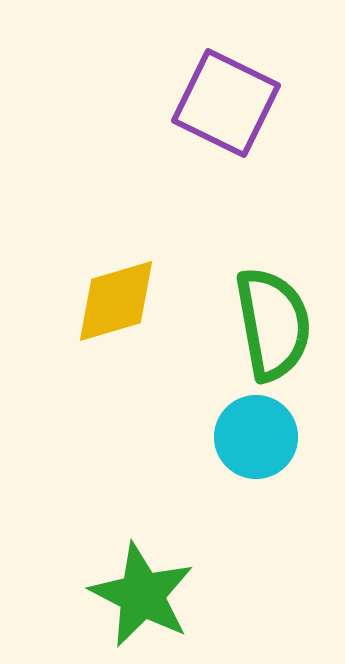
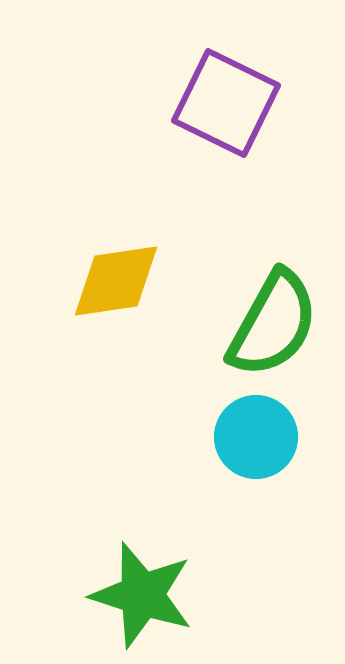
yellow diamond: moved 20 px up; rotated 8 degrees clockwise
green semicircle: rotated 39 degrees clockwise
green star: rotated 9 degrees counterclockwise
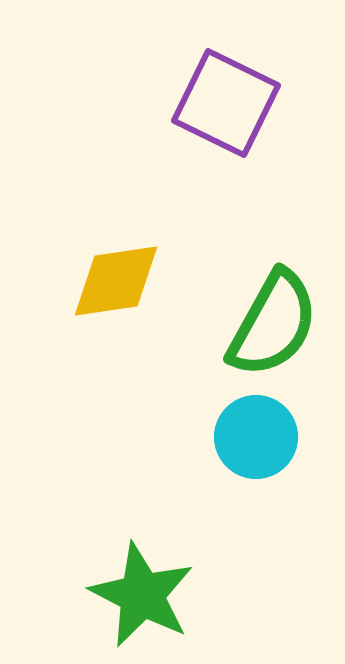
green star: rotated 9 degrees clockwise
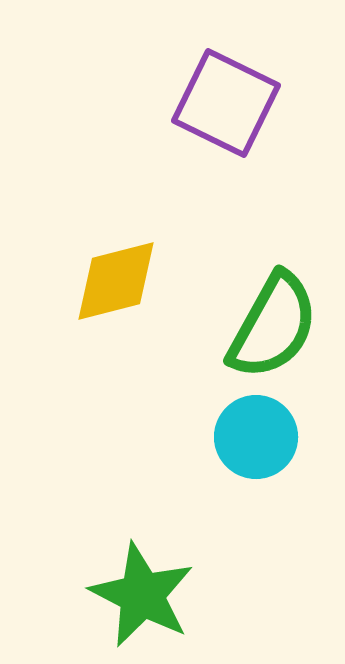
yellow diamond: rotated 6 degrees counterclockwise
green semicircle: moved 2 px down
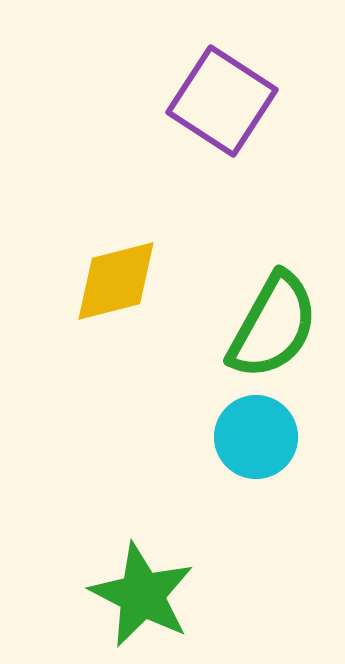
purple square: moved 4 px left, 2 px up; rotated 7 degrees clockwise
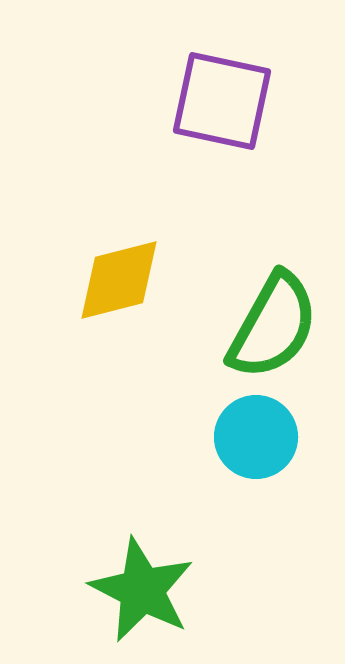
purple square: rotated 21 degrees counterclockwise
yellow diamond: moved 3 px right, 1 px up
green star: moved 5 px up
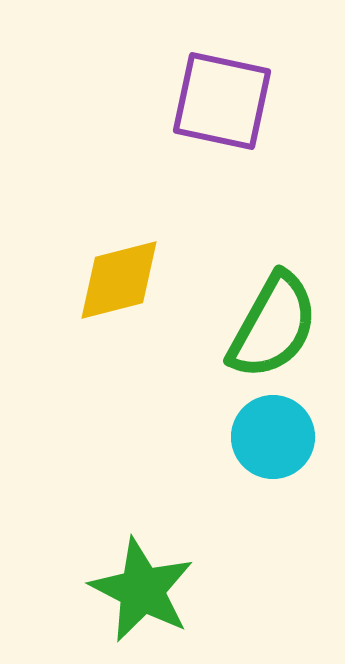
cyan circle: moved 17 px right
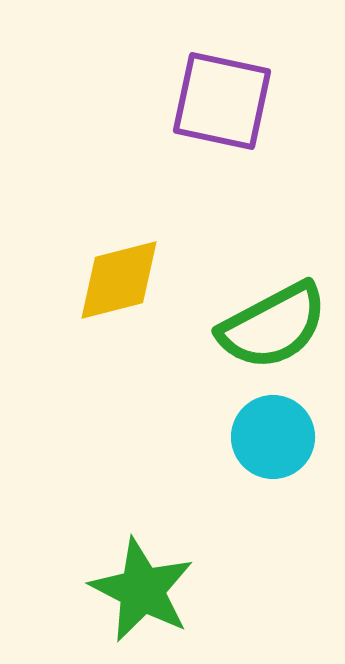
green semicircle: rotated 33 degrees clockwise
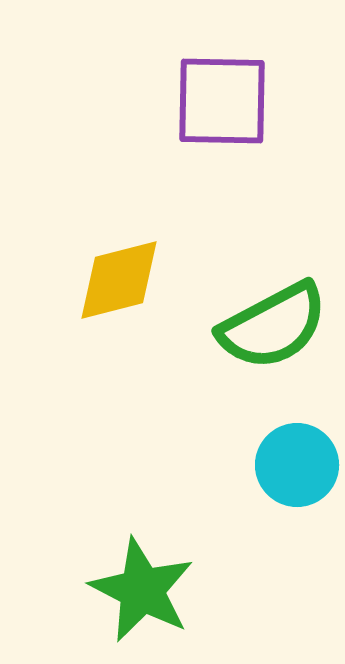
purple square: rotated 11 degrees counterclockwise
cyan circle: moved 24 px right, 28 px down
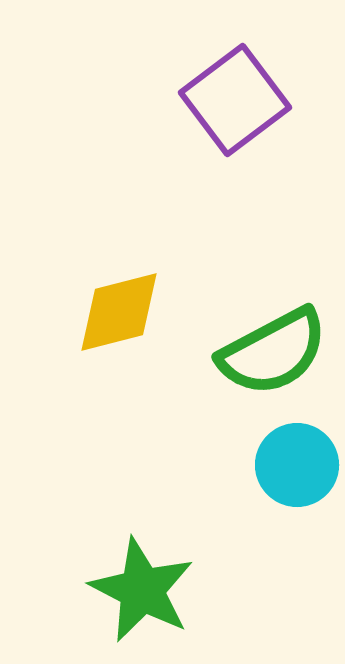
purple square: moved 13 px right, 1 px up; rotated 38 degrees counterclockwise
yellow diamond: moved 32 px down
green semicircle: moved 26 px down
